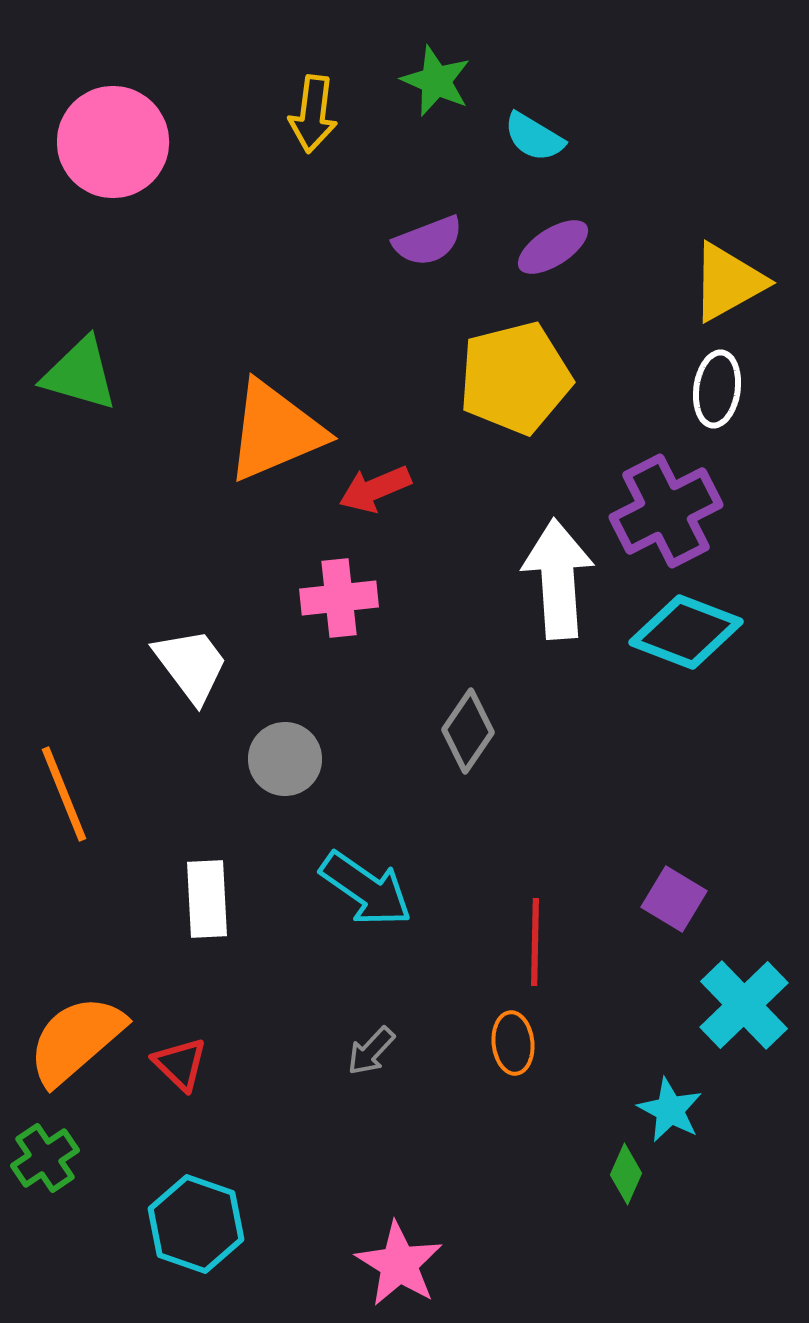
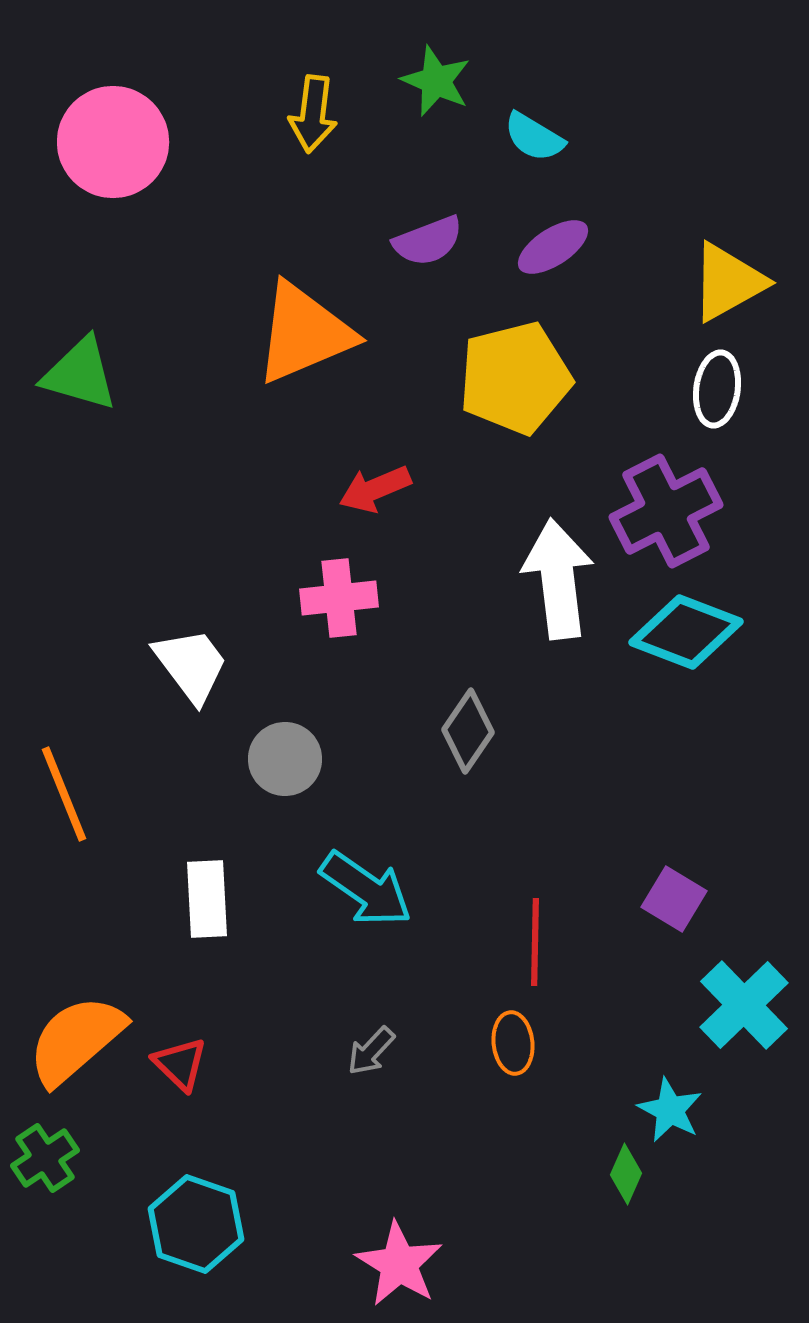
orange triangle: moved 29 px right, 98 px up
white arrow: rotated 3 degrees counterclockwise
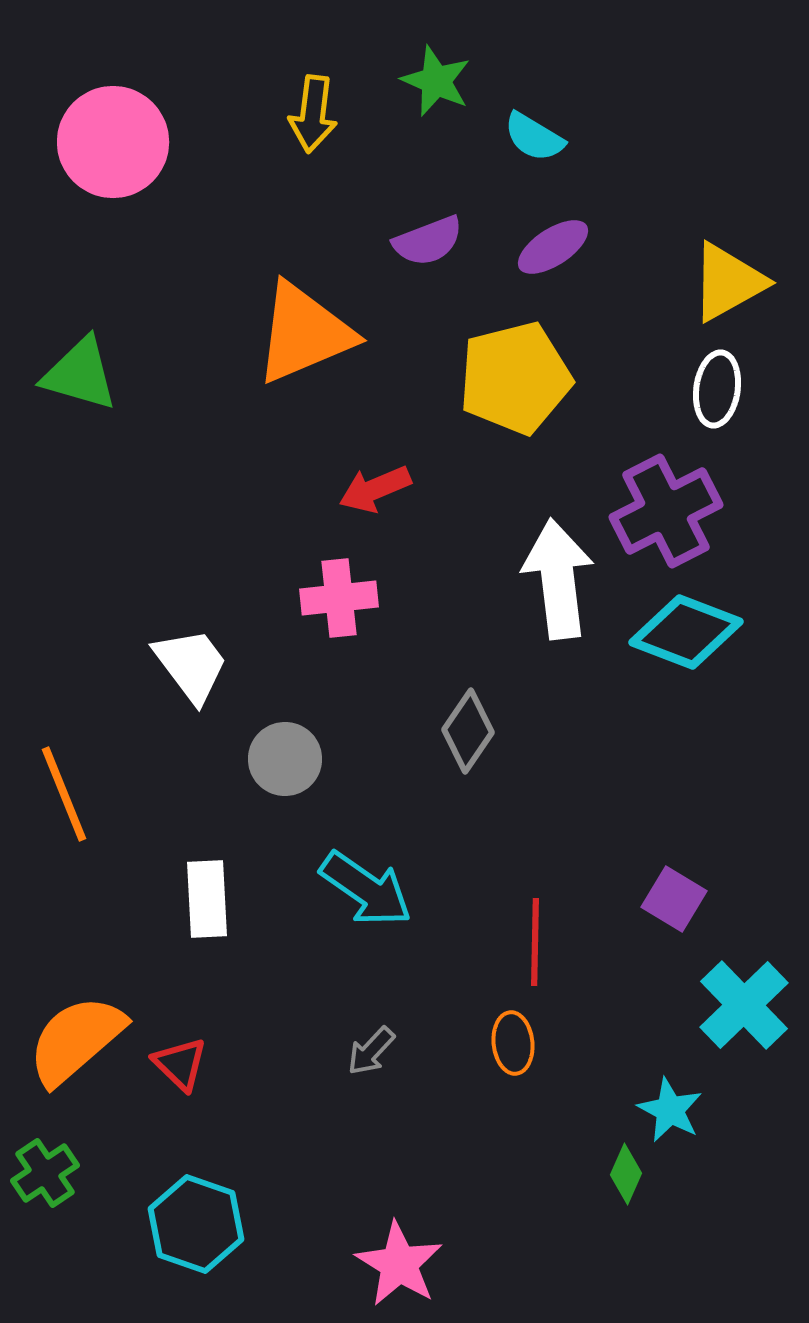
green cross: moved 15 px down
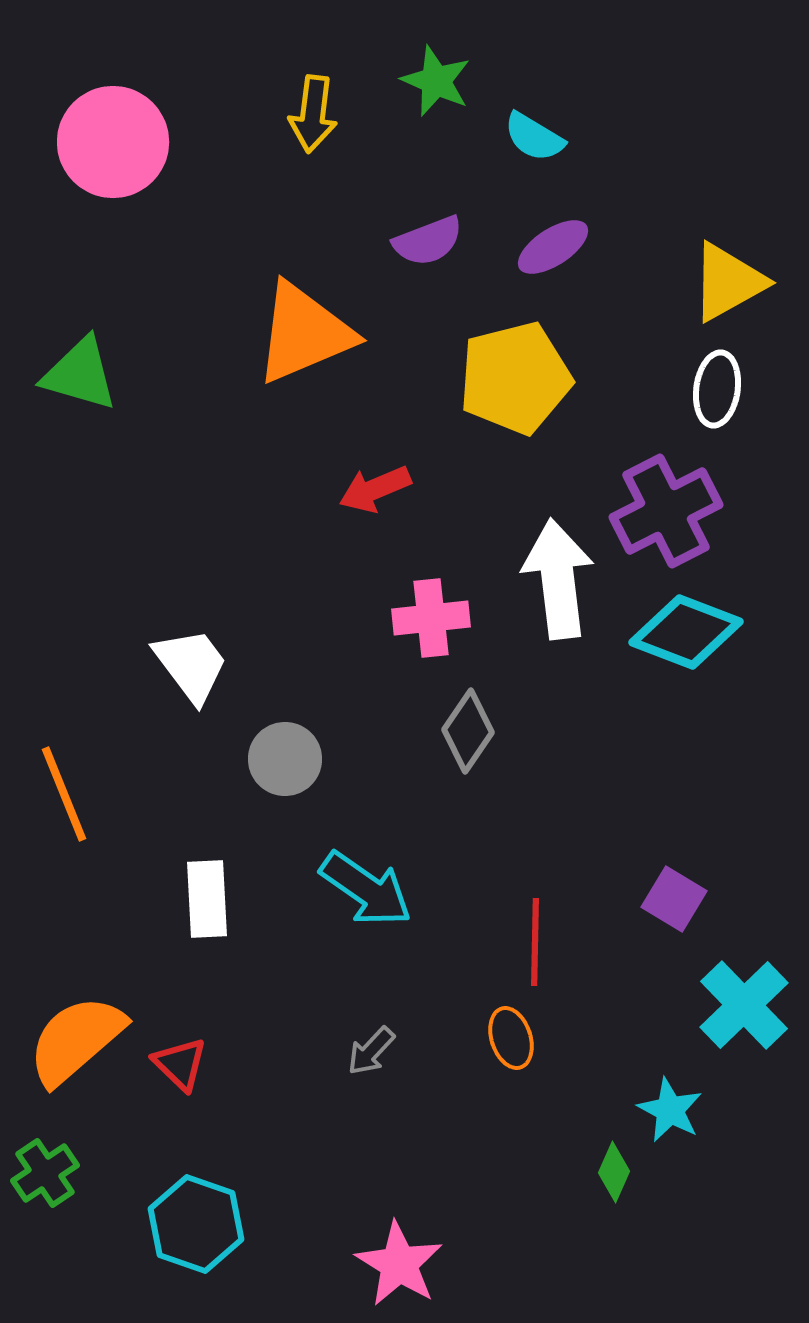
pink cross: moved 92 px right, 20 px down
orange ellipse: moved 2 px left, 5 px up; rotated 12 degrees counterclockwise
green diamond: moved 12 px left, 2 px up
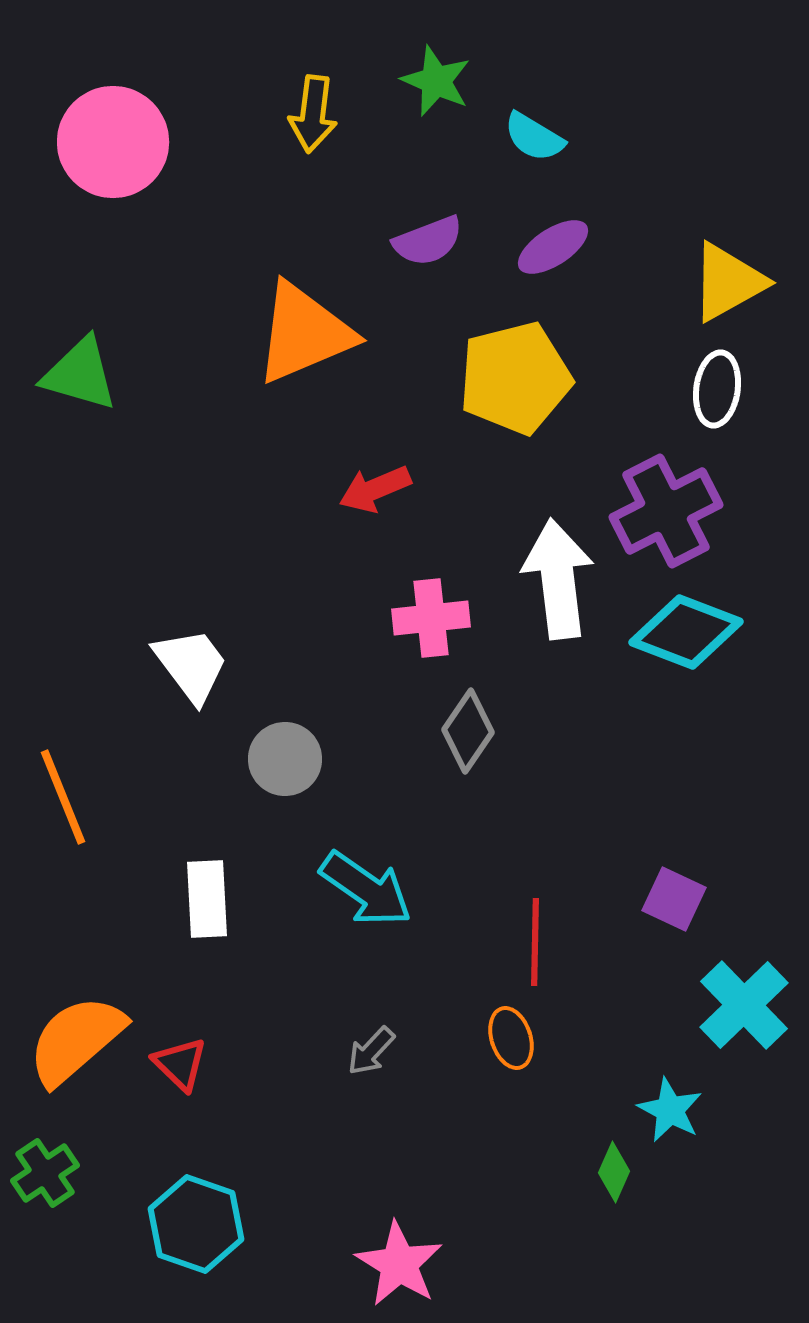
orange line: moved 1 px left, 3 px down
purple square: rotated 6 degrees counterclockwise
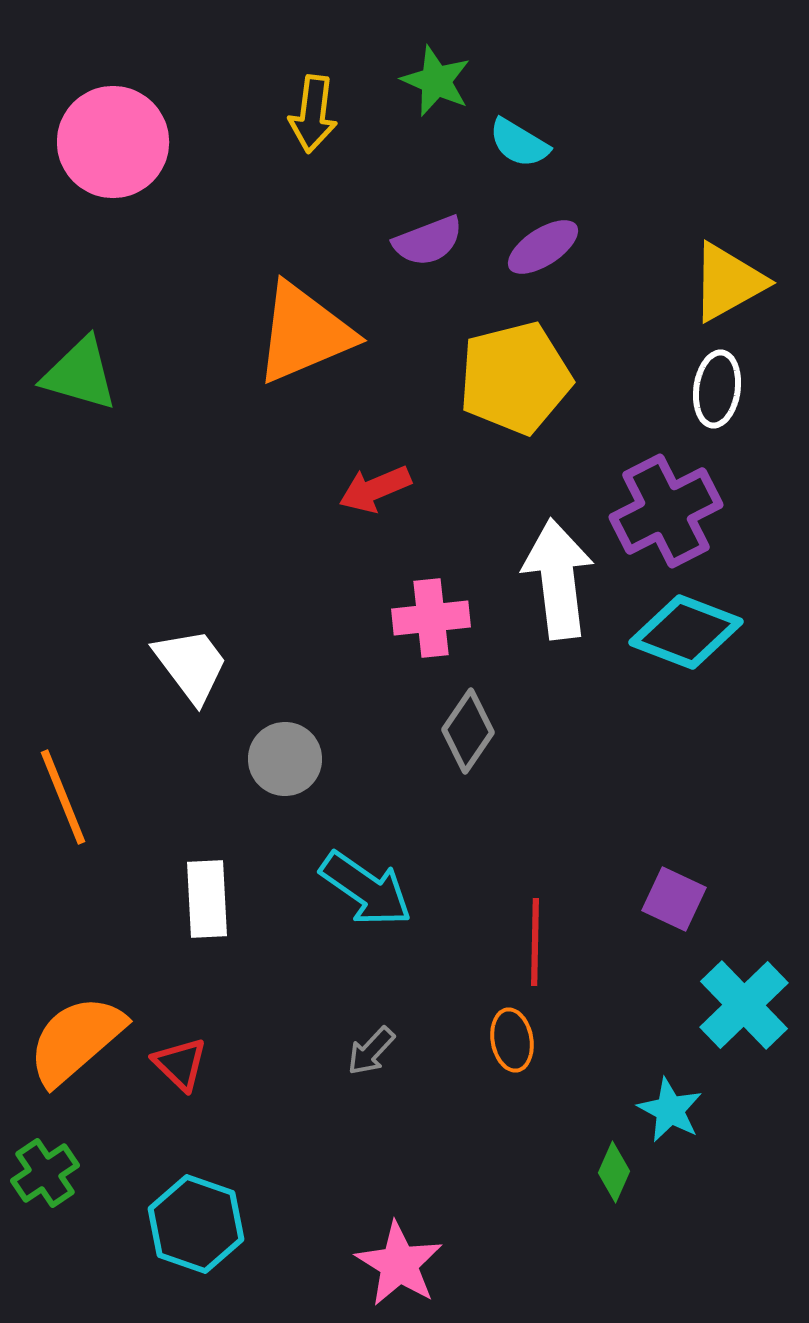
cyan semicircle: moved 15 px left, 6 px down
purple ellipse: moved 10 px left
orange ellipse: moved 1 px right, 2 px down; rotated 8 degrees clockwise
